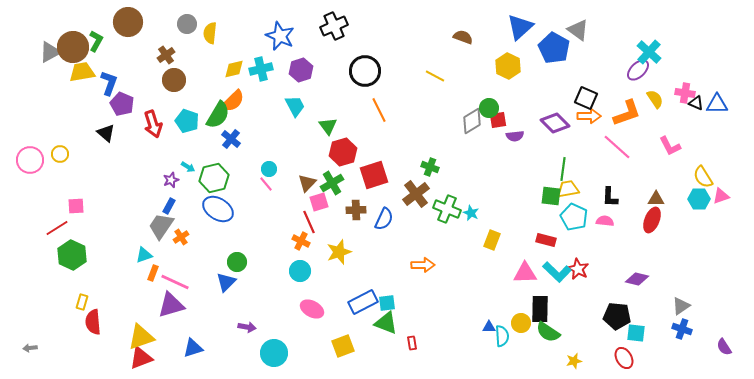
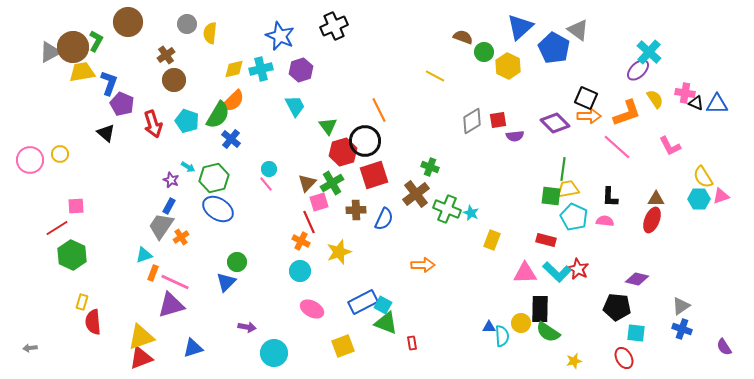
black circle at (365, 71): moved 70 px down
green circle at (489, 108): moved 5 px left, 56 px up
purple star at (171, 180): rotated 28 degrees counterclockwise
cyan square at (387, 303): moved 4 px left, 2 px down; rotated 36 degrees clockwise
black pentagon at (617, 316): moved 9 px up
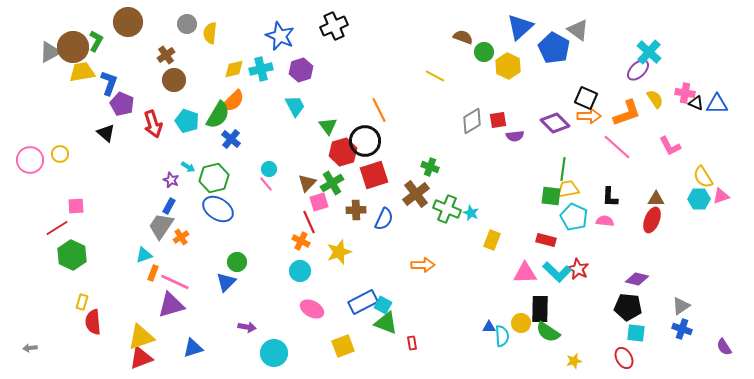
black pentagon at (617, 307): moved 11 px right
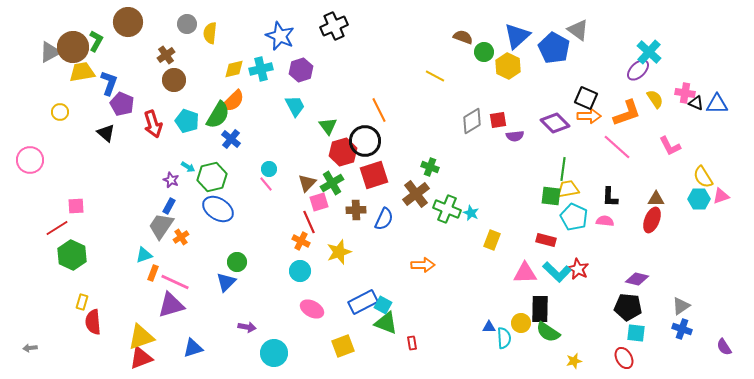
blue triangle at (520, 27): moved 3 px left, 9 px down
yellow circle at (60, 154): moved 42 px up
green hexagon at (214, 178): moved 2 px left, 1 px up
cyan semicircle at (502, 336): moved 2 px right, 2 px down
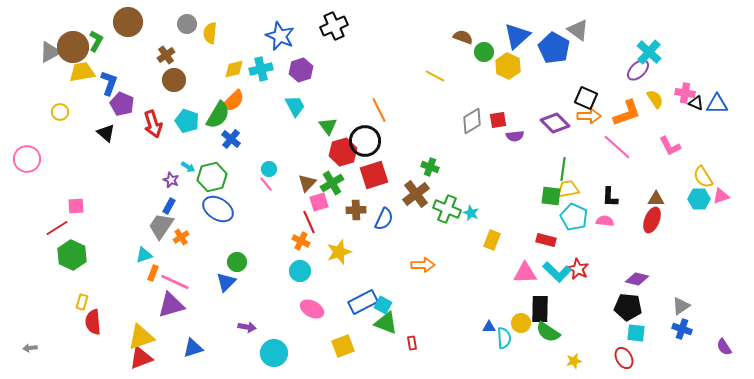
pink circle at (30, 160): moved 3 px left, 1 px up
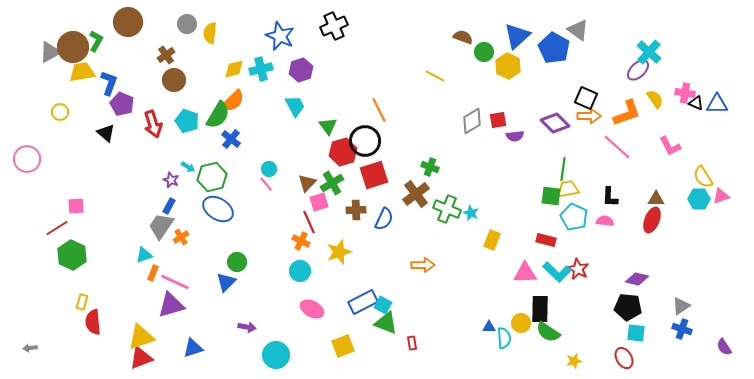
cyan circle at (274, 353): moved 2 px right, 2 px down
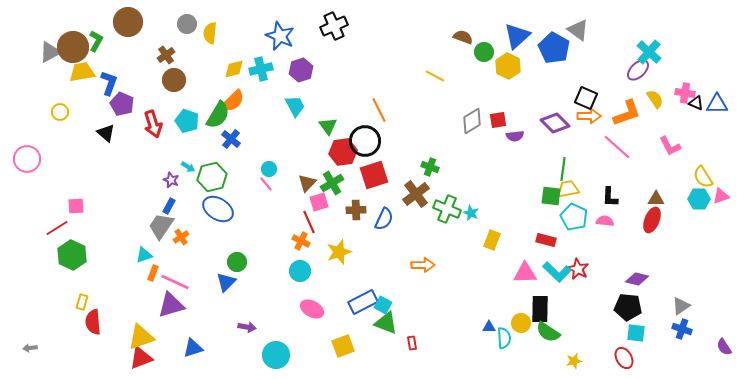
red hexagon at (343, 152): rotated 8 degrees clockwise
